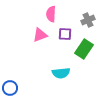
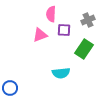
purple square: moved 1 px left, 4 px up
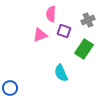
purple square: moved 1 px down; rotated 16 degrees clockwise
cyan semicircle: rotated 72 degrees clockwise
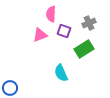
gray cross: moved 1 px right, 3 px down
green rectangle: rotated 24 degrees clockwise
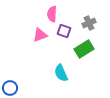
pink semicircle: moved 1 px right
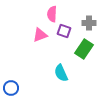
gray cross: rotated 24 degrees clockwise
green rectangle: rotated 24 degrees counterclockwise
blue circle: moved 1 px right
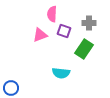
cyan semicircle: rotated 60 degrees counterclockwise
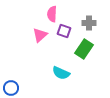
pink triangle: rotated 21 degrees counterclockwise
cyan semicircle: rotated 18 degrees clockwise
